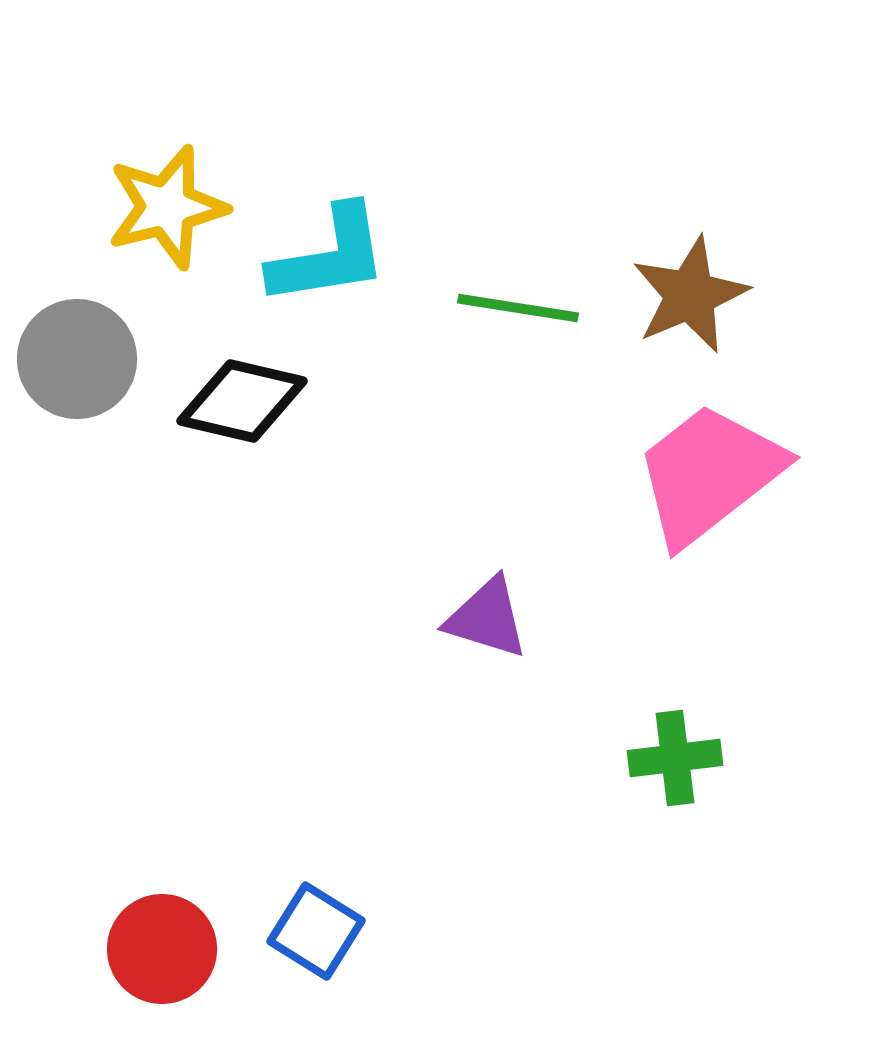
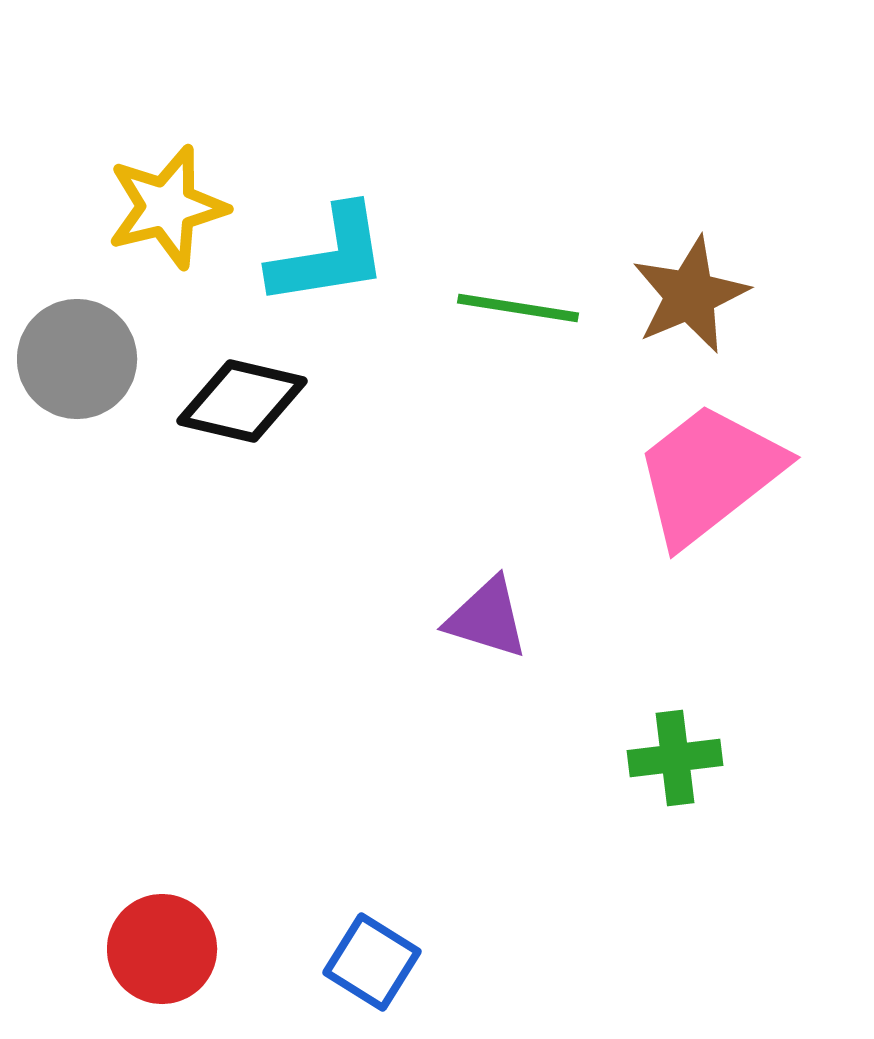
blue square: moved 56 px right, 31 px down
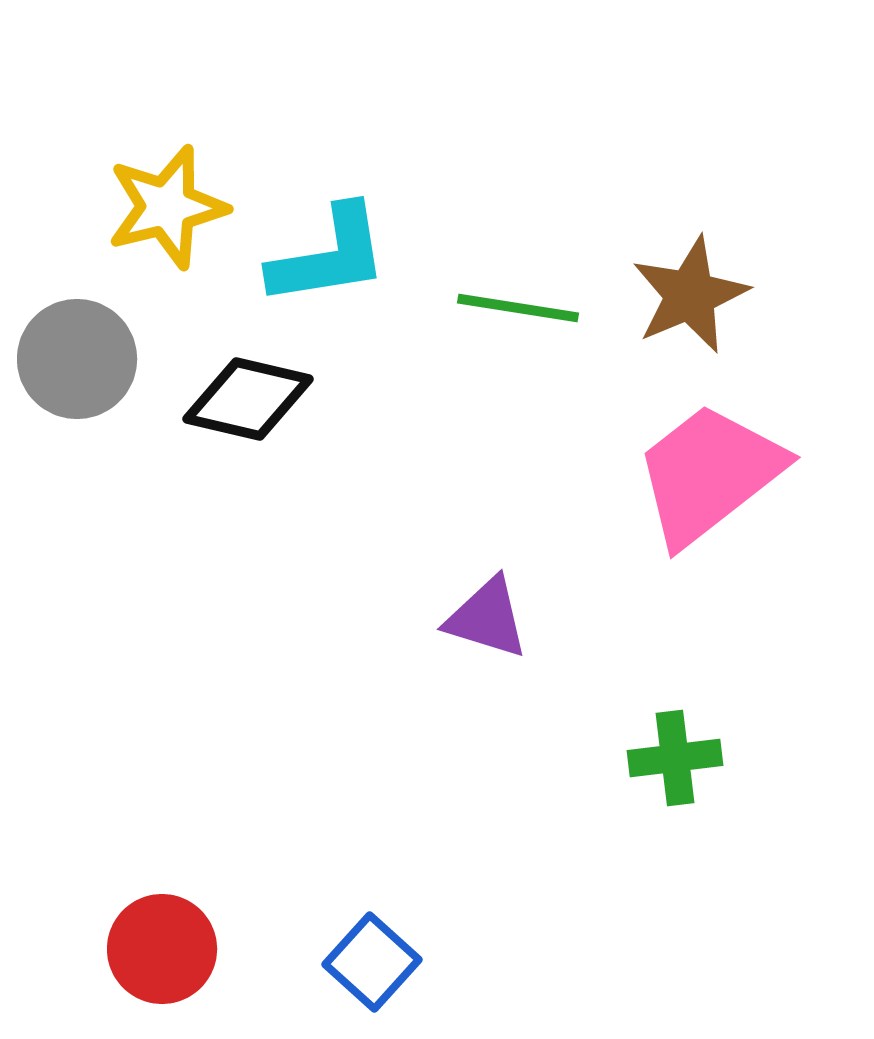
black diamond: moved 6 px right, 2 px up
blue square: rotated 10 degrees clockwise
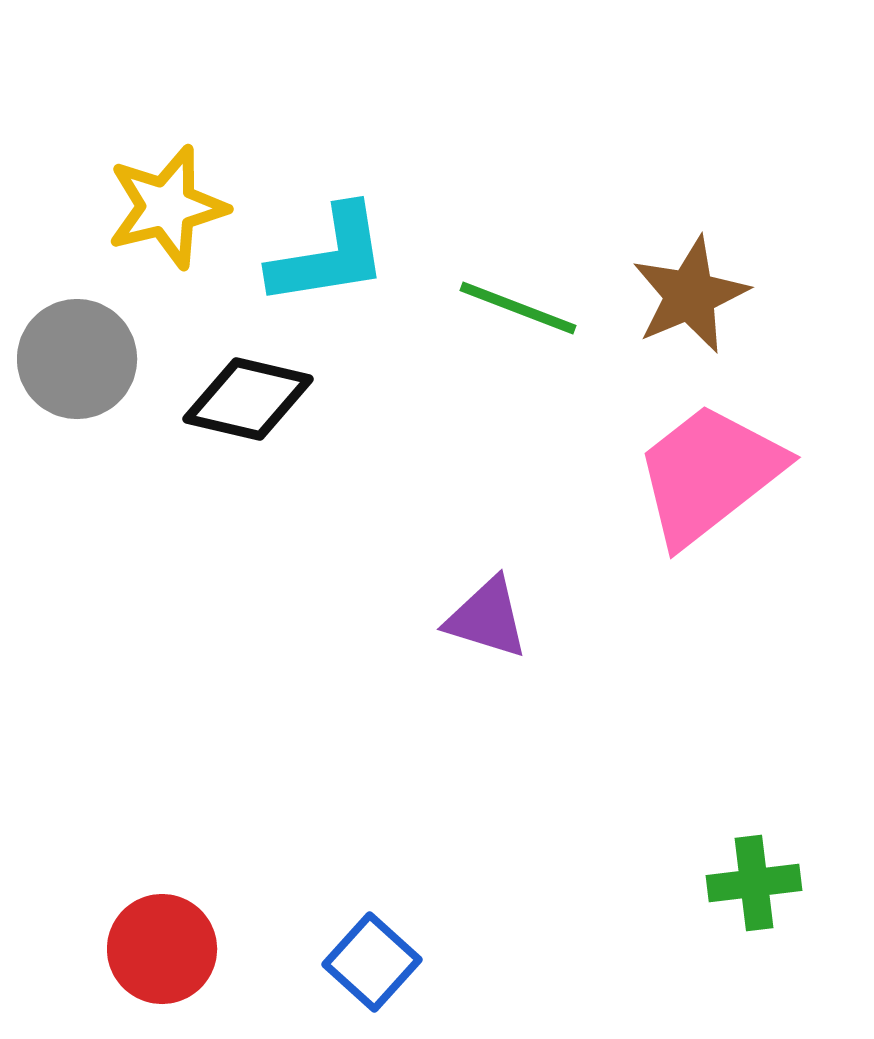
green line: rotated 12 degrees clockwise
green cross: moved 79 px right, 125 px down
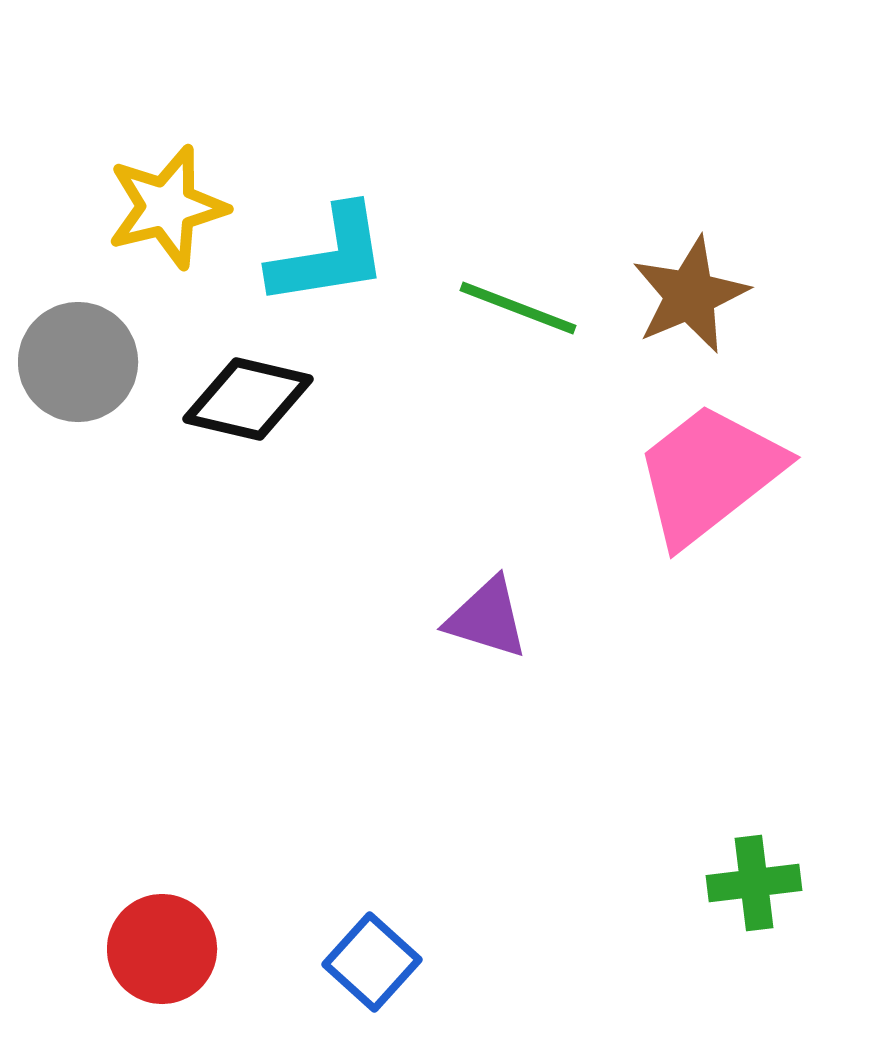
gray circle: moved 1 px right, 3 px down
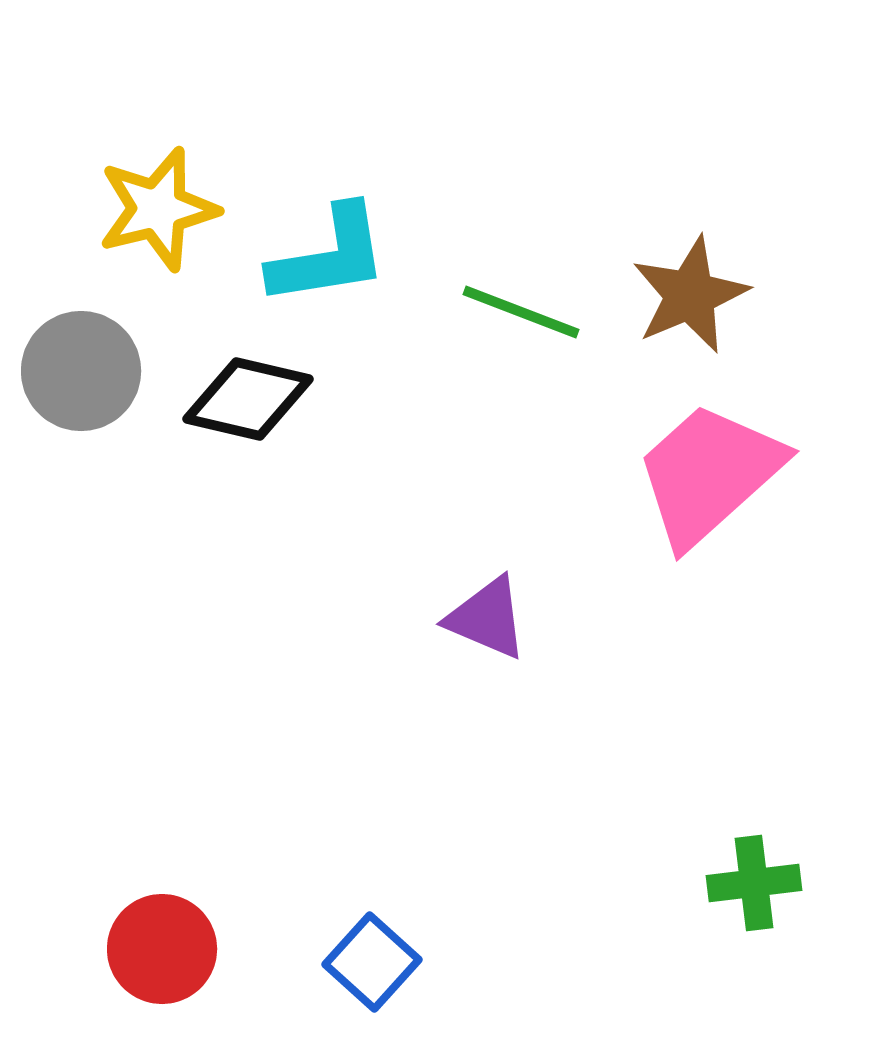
yellow star: moved 9 px left, 2 px down
green line: moved 3 px right, 4 px down
gray circle: moved 3 px right, 9 px down
pink trapezoid: rotated 4 degrees counterclockwise
purple triangle: rotated 6 degrees clockwise
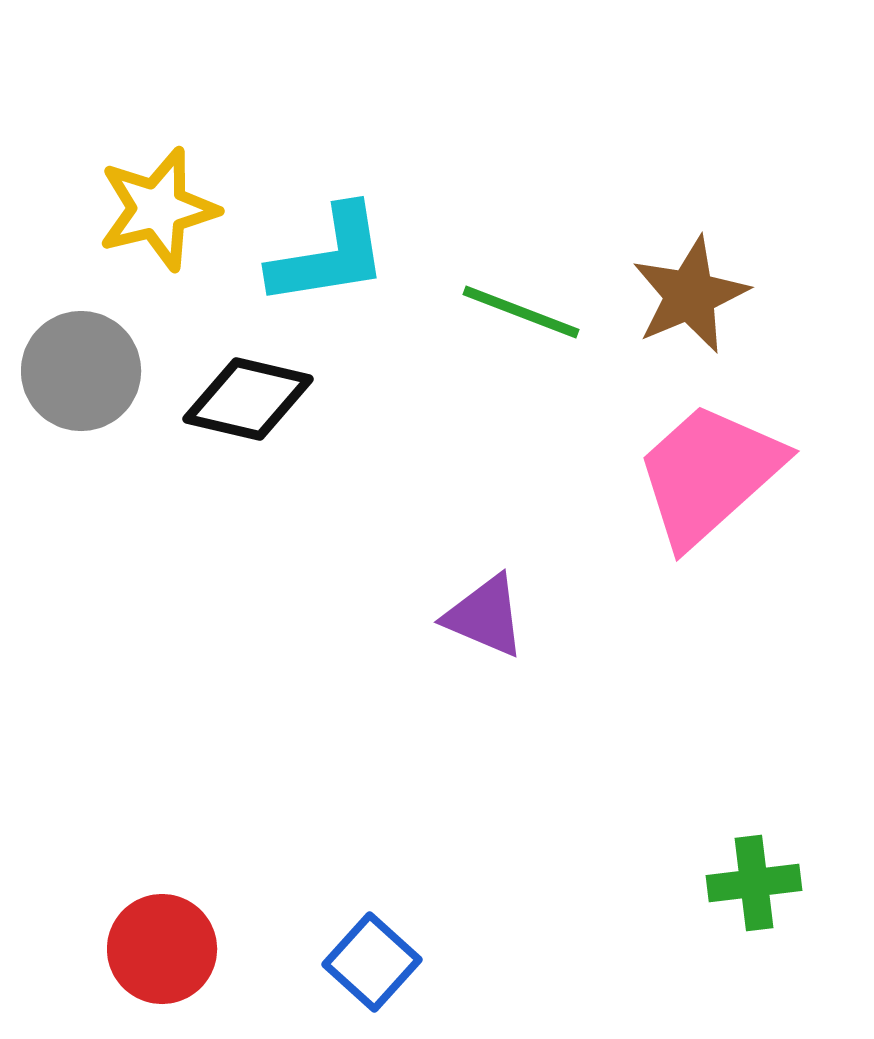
purple triangle: moved 2 px left, 2 px up
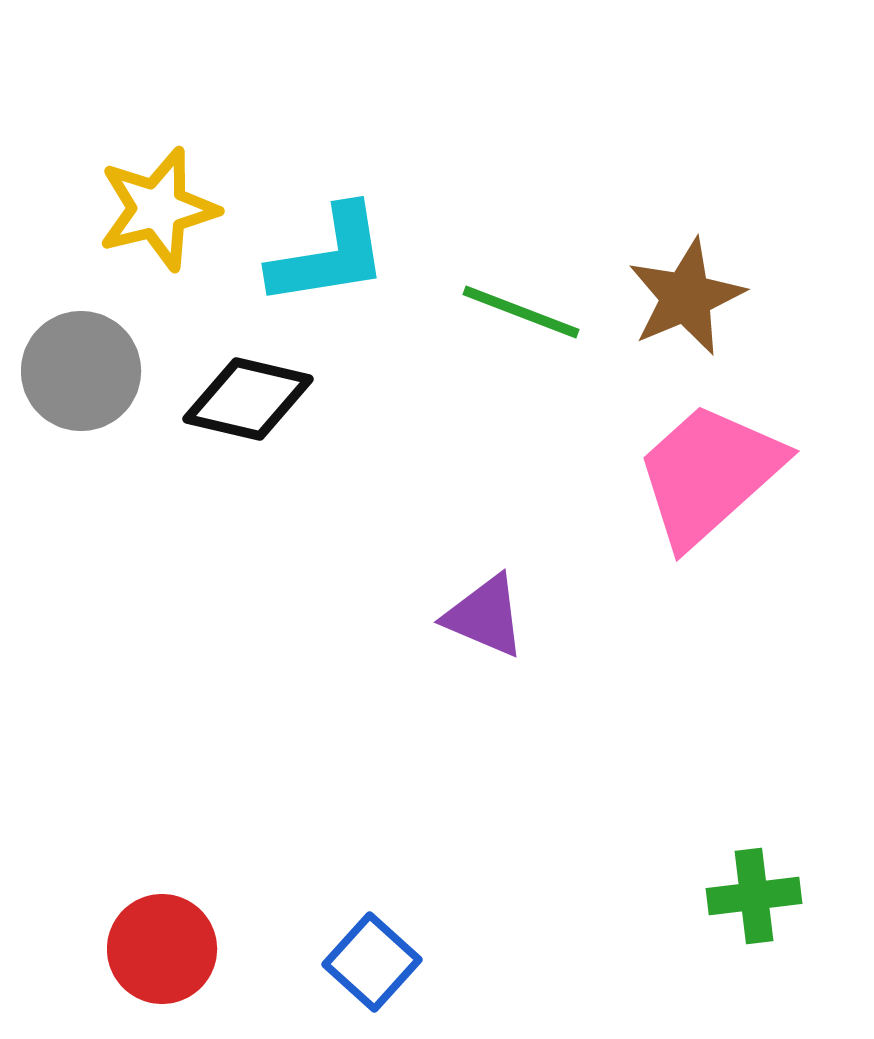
brown star: moved 4 px left, 2 px down
green cross: moved 13 px down
